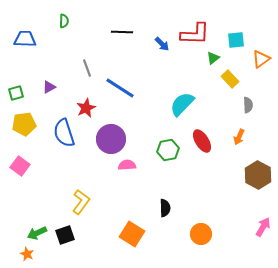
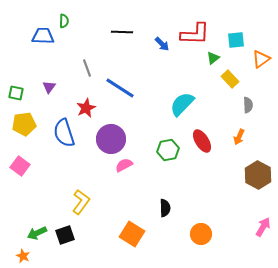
blue trapezoid: moved 18 px right, 3 px up
purple triangle: rotated 24 degrees counterclockwise
green square: rotated 28 degrees clockwise
pink semicircle: moved 3 px left; rotated 24 degrees counterclockwise
orange star: moved 4 px left, 2 px down
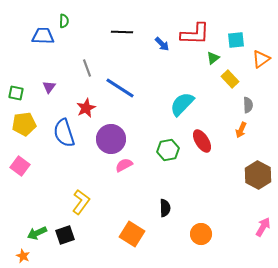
orange arrow: moved 2 px right, 7 px up
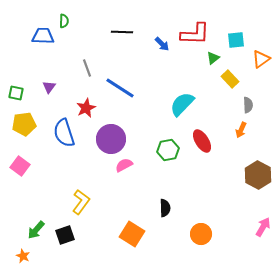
green arrow: moved 1 px left, 3 px up; rotated 24 degrees counterclockwise
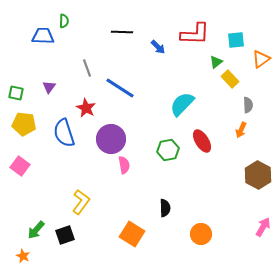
blue arrow: moved 4 px left, 3 px down
green triangle: moved 3 px right, 4 px down
red star: rotated 18 degrees counterclockwise
yellow pentagon: rotated 15 degrees clockwise
pink semicircle: rotated 108 degrees clockwise
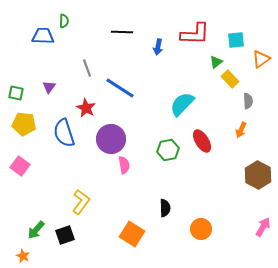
blue arrow: rotated 56 degrees clockwise
gray semicircle: moved 4 px up
orange circle: moved 5 px up
